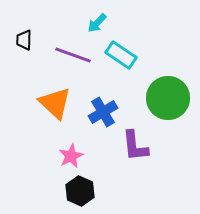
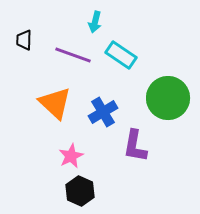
cyan arrow: moved 2 px left, 1 px up; rotated 30 degrees counterclockwise
purple L-shape: rotated 16 degrees clockwise
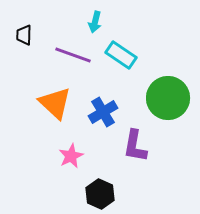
black trapezoid: moved 5 px up
black hexagon: moved 20 px right, 3 px down
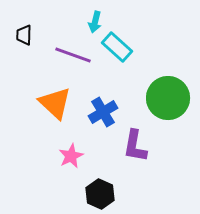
cyan rectangle: moved 4 px left, 8 px up; rotated 8 degrees clockwise
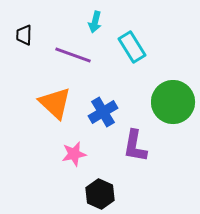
cyan rectangle: moved 15 px right; rotated 16 degrees clockwise
green circle: moved 5 px right, 4 px down
pink star: moved 3 px right, 2 px up; rotated 15 degrees clockwise
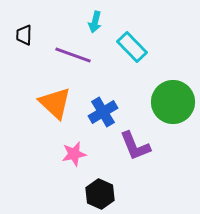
cyan rectangle: rotated 12 degrees counterclockwise
purple L-shape: rotated 32 degrees counterclockwise
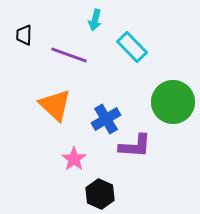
cyan arrow: moved 2 px up
purple line: moved 4 px left
orange triangle: moved 2 px down
blue cross: moved 3 px right, 7 px down
purple L-shape: rotated 64 degrees counterclockwise
pink star: moved 5 px down; rotated 25 degrees counterclockwise
